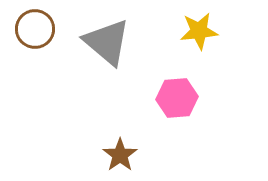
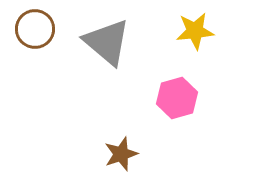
yellow star: moved 4 px left
pink hexagon: rotated 12 degrees counterclockwise
brown star: moved 1 px right, 1 px up; rotated 16 degrees clockwise
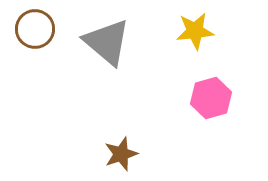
pink hexagon: moved 34 px right
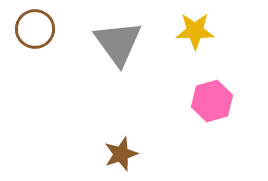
yellow star: rotated 6 degrees clockwise
gray triangle: moved 11 px right, 1 px down; rotated 14 degrees clockwise
pink hexagon: moved 1 px right, 3 px down
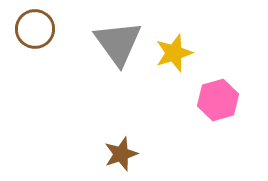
yellow star: moved 21 px left, 22 px down; rotated 18 degrees counterclockwise
pink hexagon: moved 6 px right, 1 px up
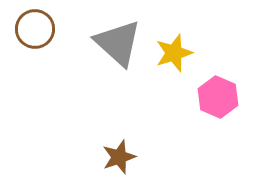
gray triangle: rotated 12 degrees counterclockwise
pink hexagon: moved 3 px up; rotated 21 degrees counterclockwise
brown star: moved 2 px left, 3 px down
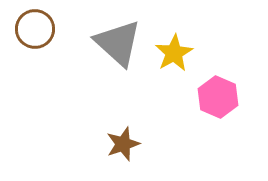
yellow star: rotated 12 degrees counterclockwise
brown star: moved 4 px right, 13 px up
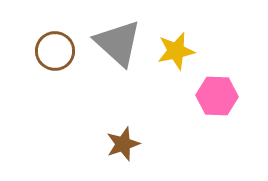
brown circle: moved 20 px right, 22 px down
yellow star: moved 2 px right, 2 px up; rotated 18 degrees clockwise
pink hexagon: moved 1 px left, 1 px up; rotated 21 degrees counterclockwise
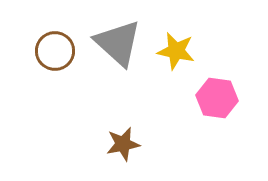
yellow star: rotated 24 degrees clockwise
pink hexagon: moved 2 px down; rotated 6 degrees clockwise
brown star: rotated 8 degrees clockwise
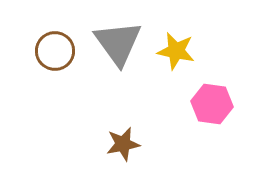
gray triangle: rotated 12 degrees clockwise
pink hexagon: moved 5 px left, 6 px down
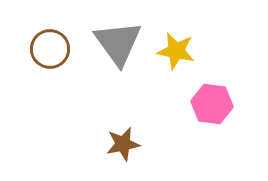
brown circle: moved 5 px left, 2 px up
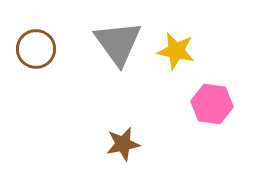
brown circle: moved 14 px left
